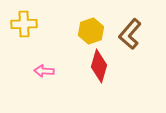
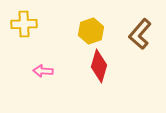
brown L-shape: moved 10 px right
pink arrow: moved 1 px left
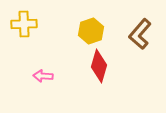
pink arrow: moved 5 px down
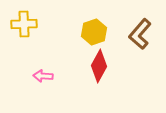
yellow hexagon: moved 3 px right, 1 px down
red diamond: rotated 12 degrees clockwise
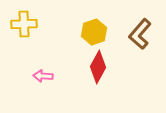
red diamond: moved 1 px left, 1 px down
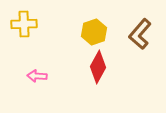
pink arrow: moved 6 px left
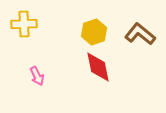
brown L-shape: rotated 88 degrees clockwise
red diamond: rotated 40 degrees counterclockwise
pink arrow: rotated 120 degrees counterclockwise
